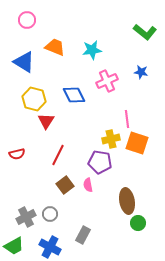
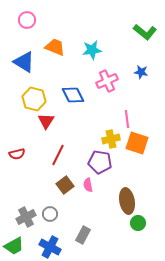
blue diamond: moved 1 px left
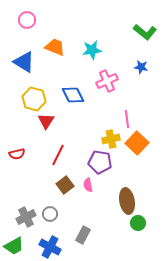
blue star: moved 5 px up
orange square: rotated 25 degrees clockwise
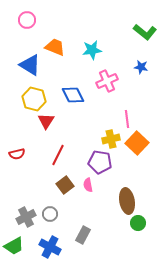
blue triangle: moved 6 px right, 3 px down
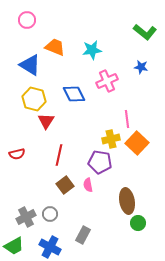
blue diamond: moved 1 px right, 1 px up
red line: moved 1 px right; rotated 15 degrees counterclockwise
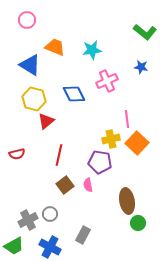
red triangle: rotated 18 degrees clockwise
gray cross: moved 2 px right, 3 px down
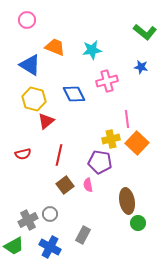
pink cross: rotated 10 degrees clockwise
red semicircle: moved 6 px right
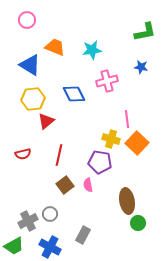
green L-shape: rotated 50 degrees counterclockwise
yellow hexagon: moved 1 px left; rotated 20 degrees counterclockwise
yellow cross: rotated 30 degrees clockwise
gray cross: moved 1 px down
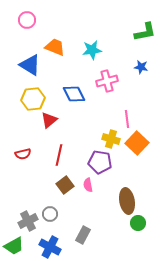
red triangle: moved 3 px right, 1 px up
